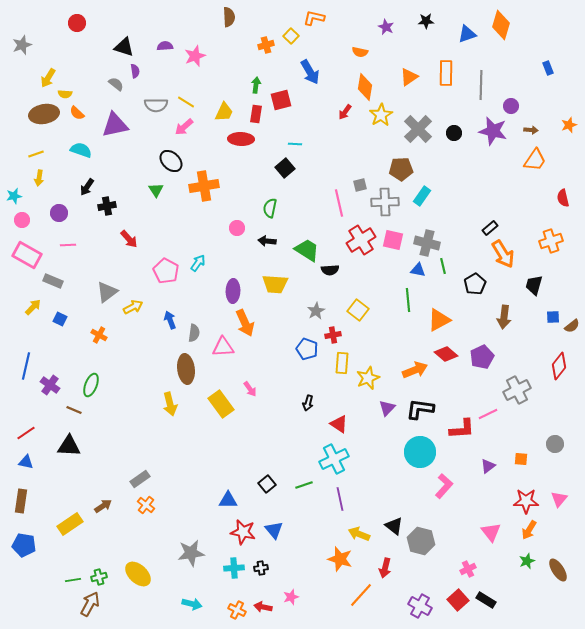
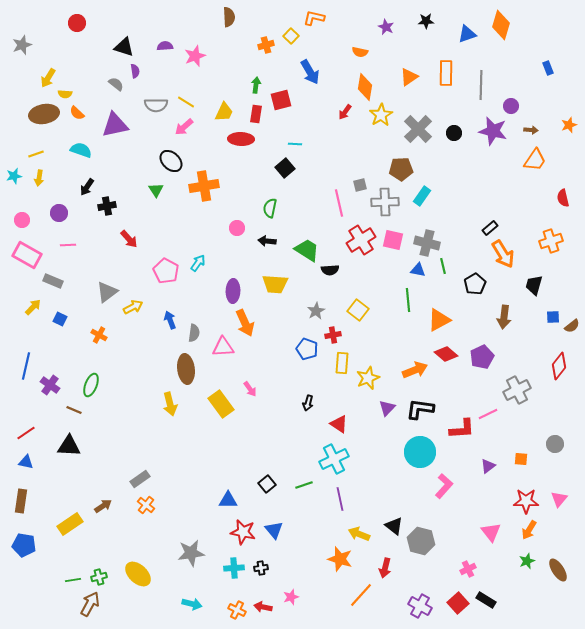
cyan star at (14, 196): moved 20 px up
red square at (458, 600): moved 3 px down
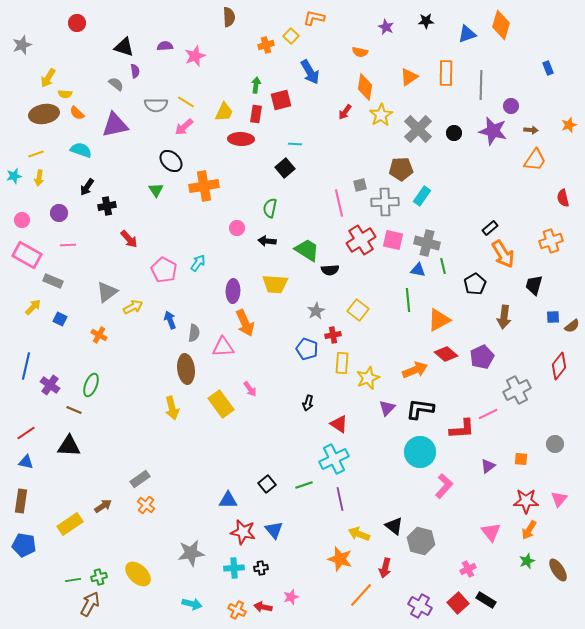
pink pentagon at (166, 271): moved 2 px left, 1 px up
yellow arrow at (170, 404): moved 2 px right, 4 px down
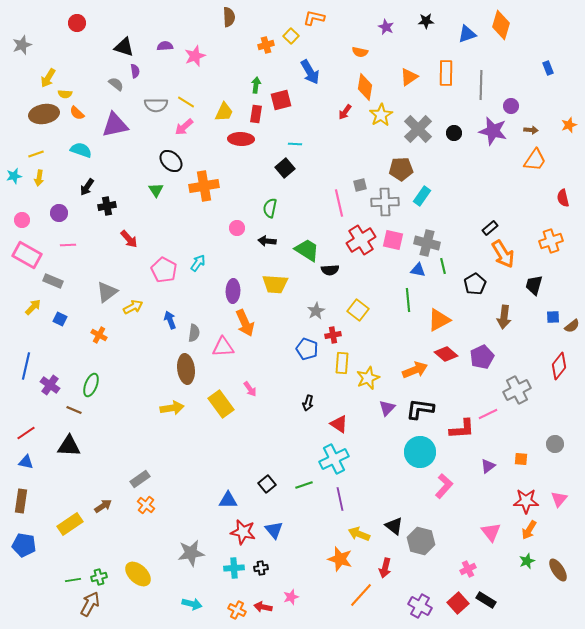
yellow arrow at (172, 408): rotated 85 degrees counterclockwise
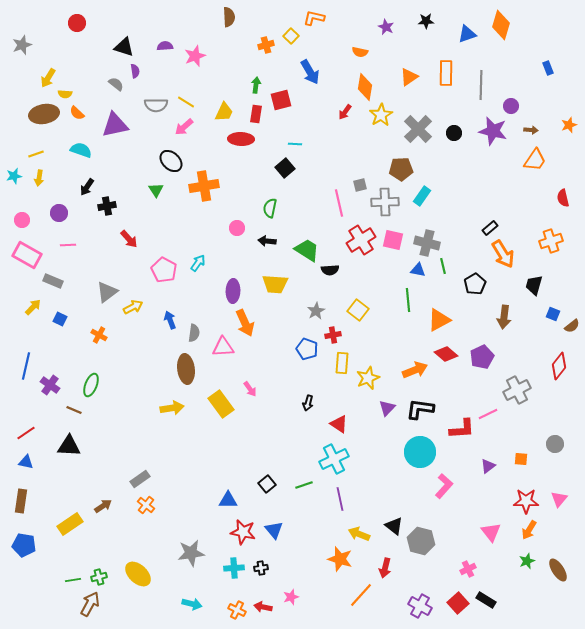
blue square at (553, 317): moved 3 px up; rotated 24 degrees clockwise
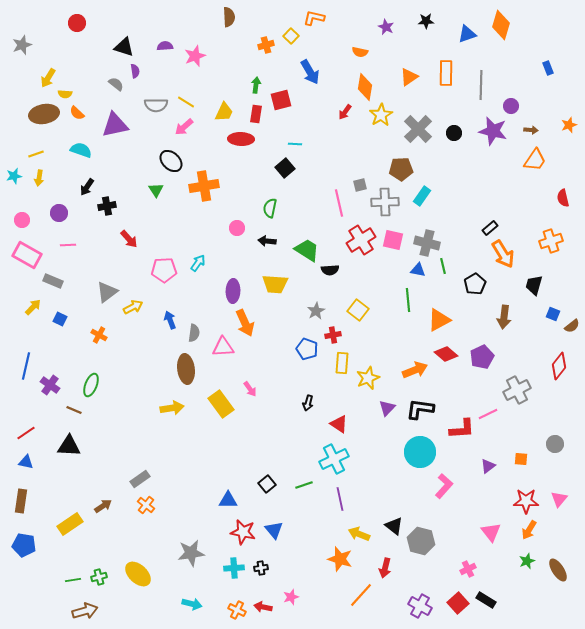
pink pentagon at (164, 270): rotated 30 degrees counterclockwise
brown arrow at (90, 604): moved 5 px left, 7 px down; rotated 45 degrees clockwise
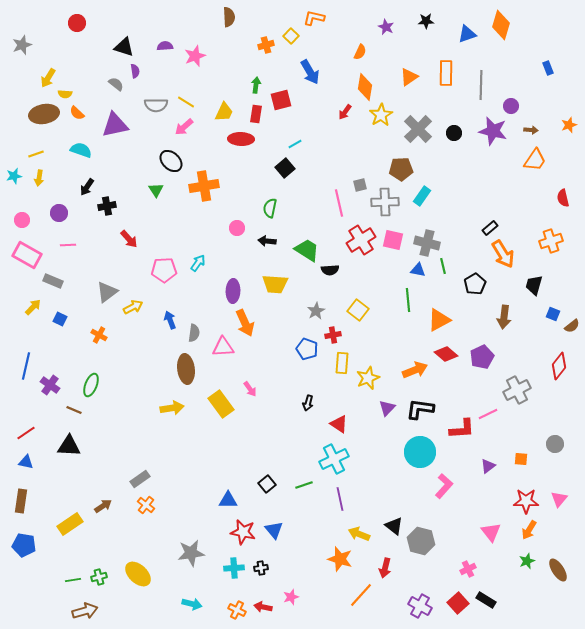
orange semicircle at (360, 52): rotated 77 degrees counterclockwise
cyan line at (295, 144): rotated 32 degrees counterclockwise
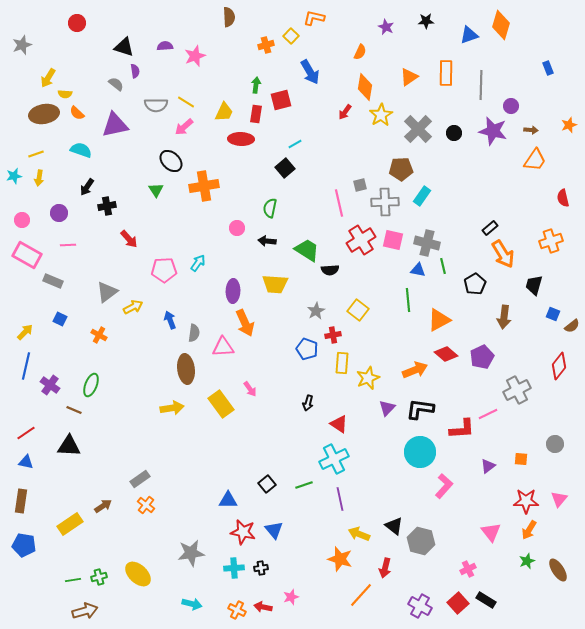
blue triangle at (467, 34): moved 2 px right, 1 px down
yellow arrow at (33, 307): moved 8 px left, 25 px down
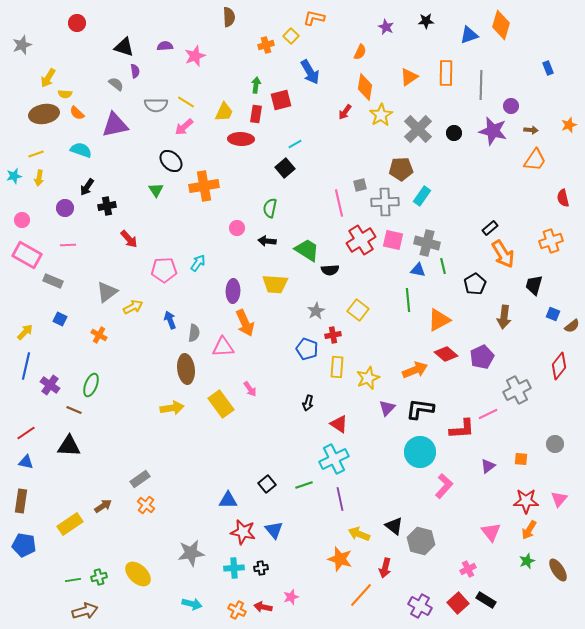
purple circle at (59, 213): moved 6 px right, 5 px up
yellow rectangle at (342, 363): moved 5 px left, 4 px down
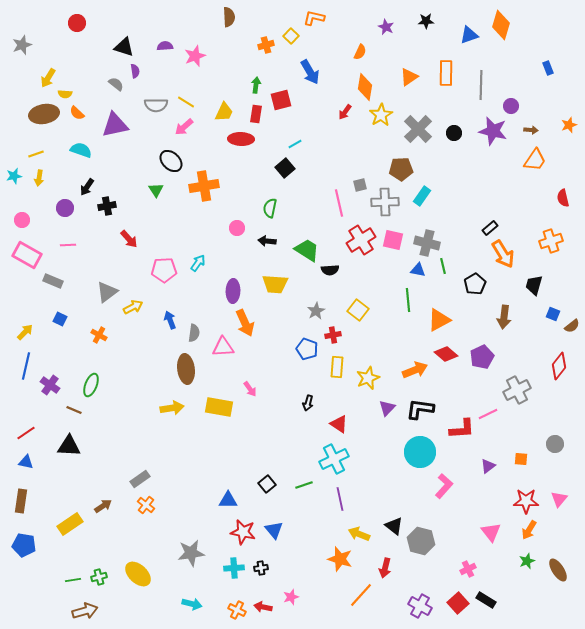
yellow rectangle at (221, 404): moved 2 px left, 3 px down; rotated 44 degrees counterclockwise
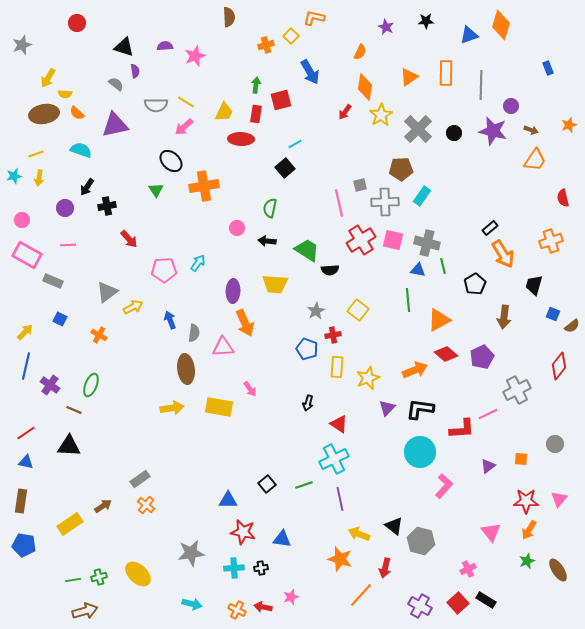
brown arrow at (531, 130): rotated 16 degrees clockwise
blue triangle at (274, 530): moved 8 px right, 9 px down; rotated 42 degrees counterclockwise
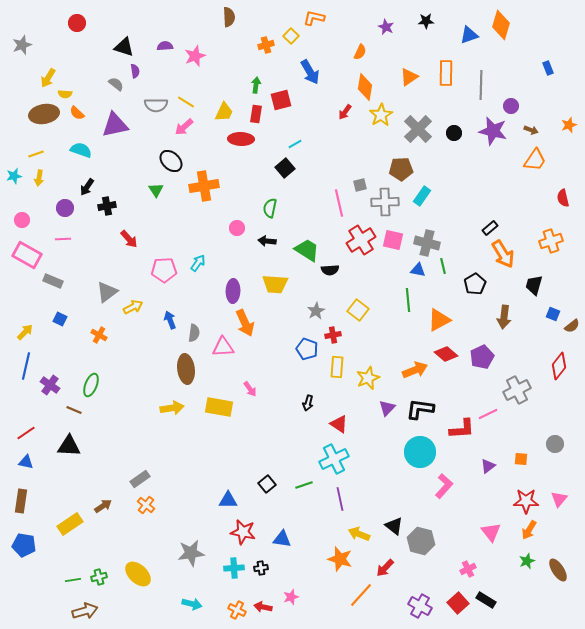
pink line at (68, 245): moved 5 px left, 6 px up
red arrow at (385, 568): rotated 30 degrees clockwise
